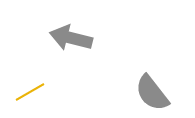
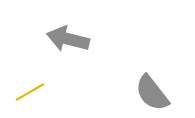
gray arrow: moved 3 px left, 1 px down
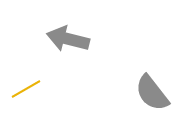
yellow line: moved 4 px left, 3 px up
